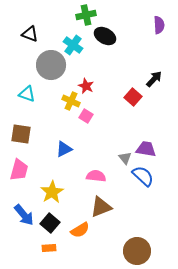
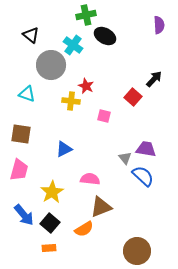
black triangle: moved 1 px right, 1 px down; rotated 18 degrees clockwise
yellow cross: rotated 18 degrees counterclockwise
pink square: moved 18 px right; rotated 16 degrees counterclockwise
pink semicircle: moved 6 px left, 3 px down
orange semicircle: moved 4 px right, 1 px up
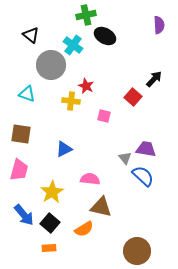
brown triangle: rotated 35 degrees clockwise
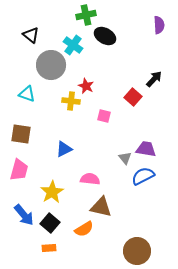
blue semicircle: rotated 70 degrees counterclockwise
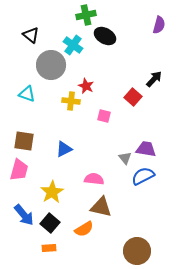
purple semicircle: rotated 18 degrees clockwise
brown square: moved 3 px right, 7 px down
pink semicircle: moved 4 px right
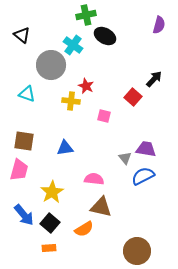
black triangle: moved 9 px left
blue triangle: moved 1 px right, 1 px up; rotated 18 degrees clockwise
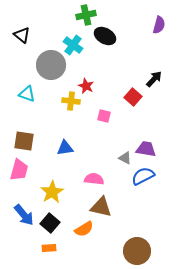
gray triangle: rotated 24 degrees counterclockwise
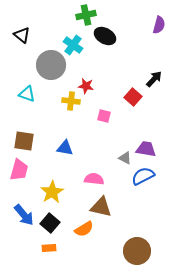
red star: rotated 14 degrees counterclockwise
blue triangle: rotated 18 degrees clockwise
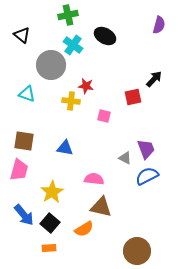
green cross: moved 18 px left
red square: rotated 36 degrees clockwise
purple trapezoid: rotated 60 degrees clockwise
blue semicircle: moved 4 px right
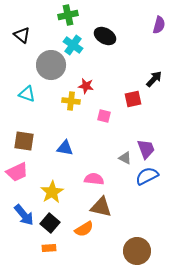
red square: moved 2 px down
pink trapezoid: moved 2 px left, 2 px down; rotated 50 degrees clockwise
